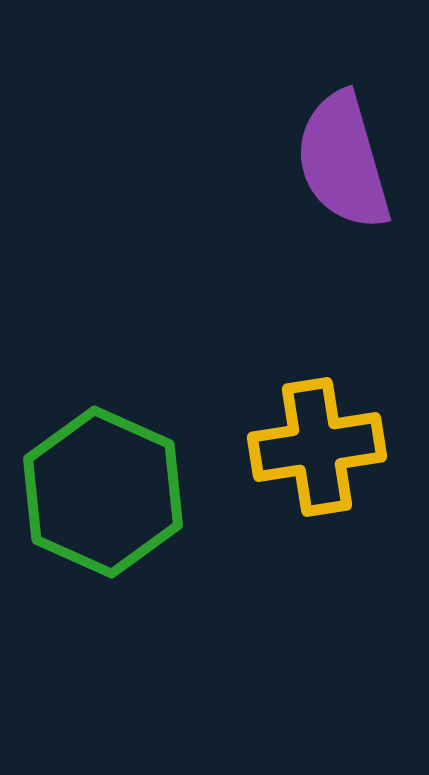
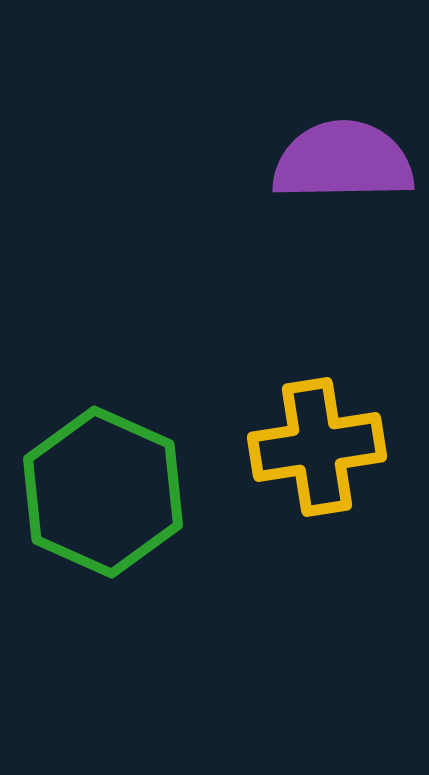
purple semicircle: rotated 105 degrees clockwise
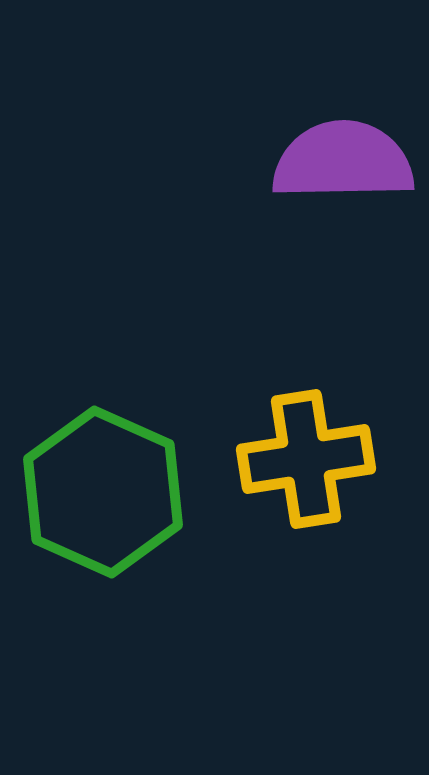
yellow cross: moved 11 px left, 12 px down
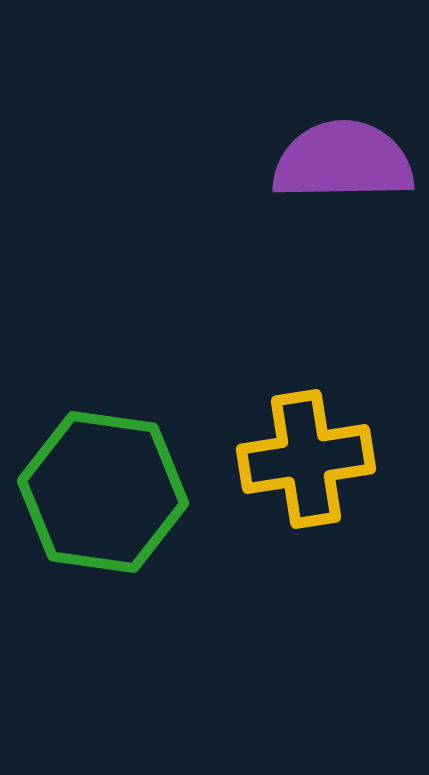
green hexagon: rotated 16 degrees counterclockwise
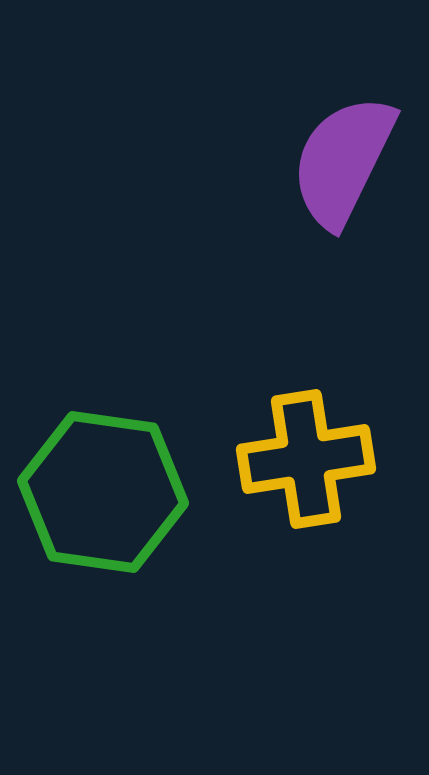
purple semicircle: rotated 63 degrees counterclockwise
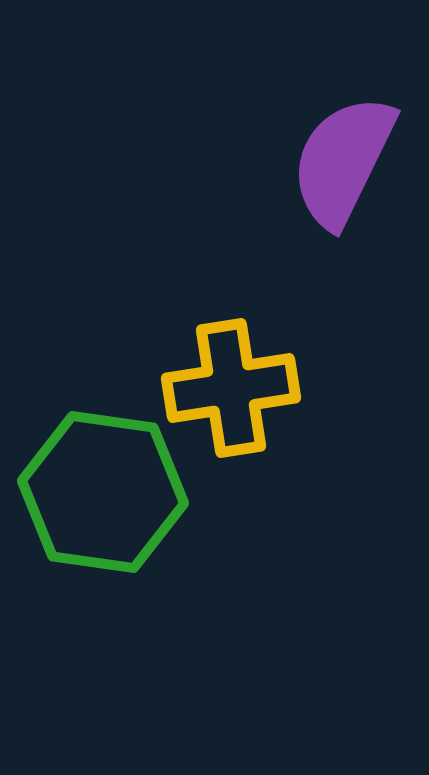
yellow cross: moved 75 px left, 71 px up
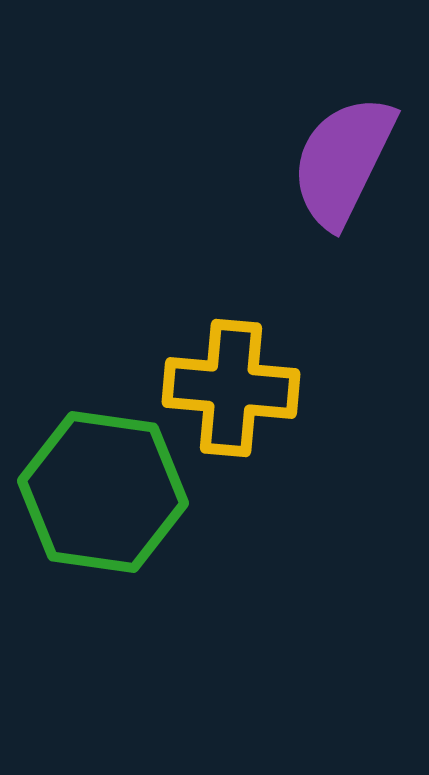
yellow cross: rotated 14 degrees clockwise
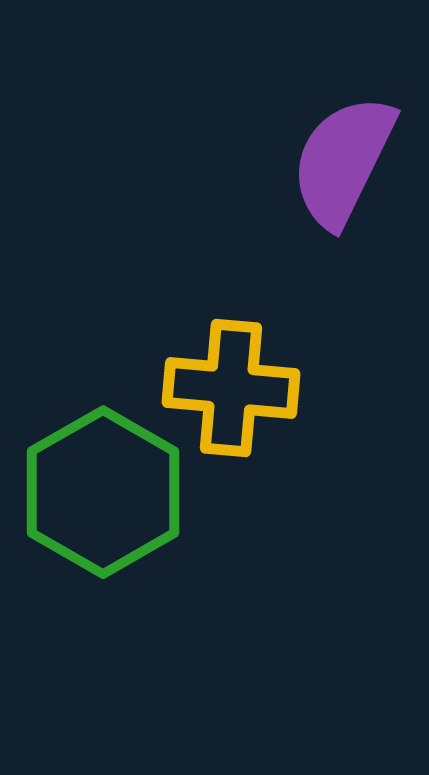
green hexagon: rotated 22 degrees clockwise
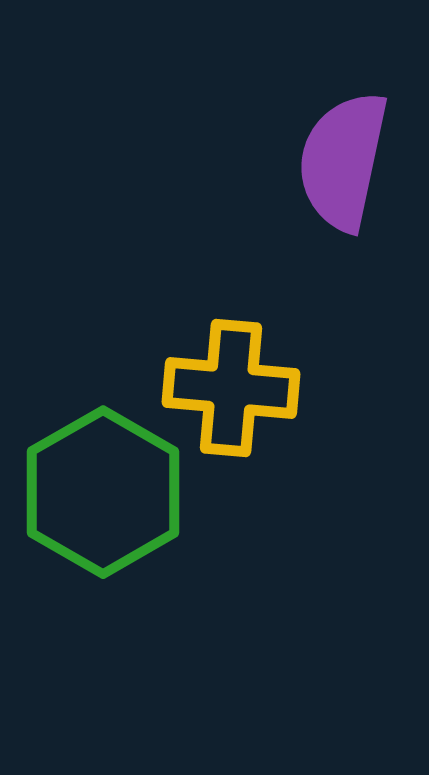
purple semicircle: rotated 14 degrees counterclockwise
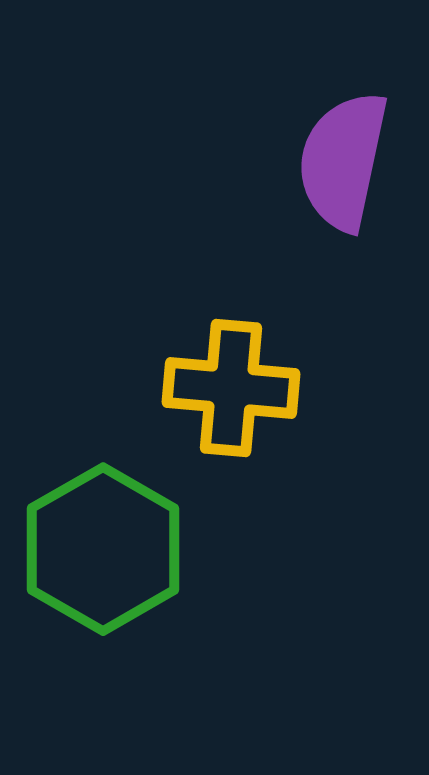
green hexagon: moved 57 px down
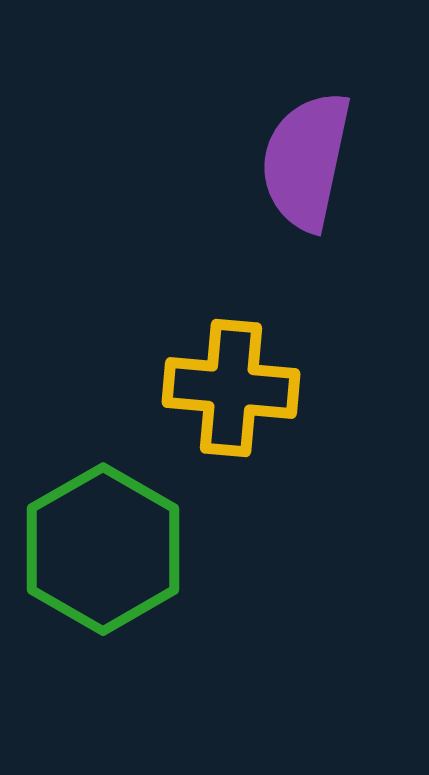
purple semicircle: moved 37 px left
